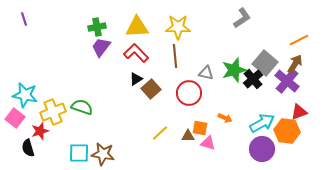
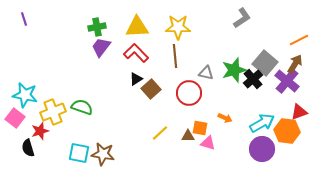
cyan square: rotated 10 degrees clockwise
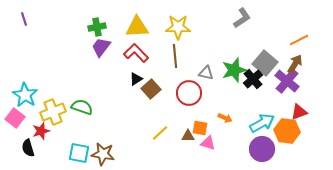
cyan star: rotated 20 degrees clockwise
red star: moved 1 px right
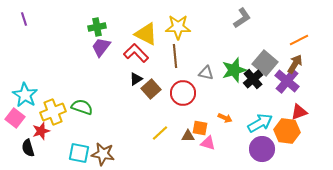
yellow triangle: moved 9 px right, 7 px down; rotated 30 degrees clockwise
red circle: moved 6 px left
cyan arrow: moved 2 px left
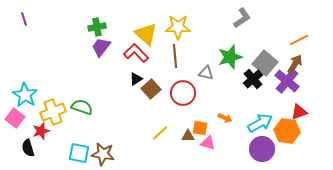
yellow triangle: rotated 15 degrees clockwise
green star: moved 4 px left, 13 px up
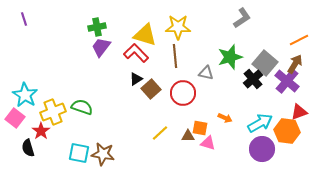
yellow triangle: moved 1 px left, 1 px down; rotated 25 degrees counterclockwise
red star: rotated 18 degrees counterclockwise
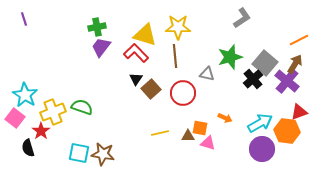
gray triangle: moved 1 px right, 1 px down
black triangle: rotated 24 degrees counterclockwise
yellow line: rotated 30 degrees clockwise
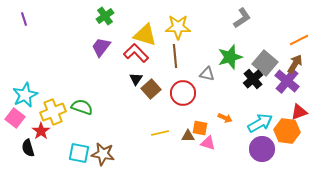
green cross: moved 8 px right, 11 px up; rotated 24 degrees counterclockwise
cyan star: rotated 15 degrees clockwise
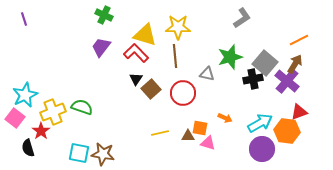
green cross: moved 1 px left, 1 px up; rotated 30 degrees counterclockwise
black cross: rotated 30 degrees clockwise
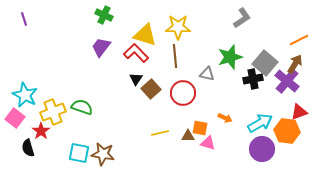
cyan star: rotated 20 degrees counterclockwise
